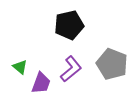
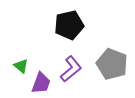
green triangle: moved 1 px right, 1 px up
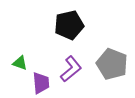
green triangle: moved 1 px left, 3 px up; rotated 21 degrees counterclockwise
purple trapezoid: rotated 25 degrees counterclockwise
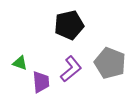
gray pentagon: moved 2 px left, 1 px up
purple trapezoid: moved 1 px up
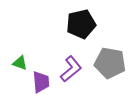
black pentagon: moved 12 px right, 1 px up
gray pentagon: rotated 12 degrees counterclockwise
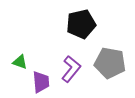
green triangle: moved 1 px up
purple L-shape: rotated 12 degrees counterclockwise
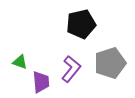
gray pentagon: rotated 28 degrees counterclockwise
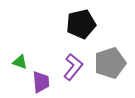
purple L-shape: moved 2 px right, 2 px up
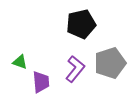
purple L-shape: moved 2 px right, 2 px down
